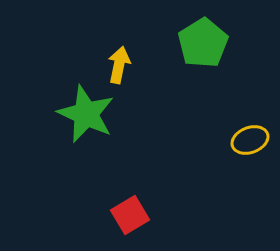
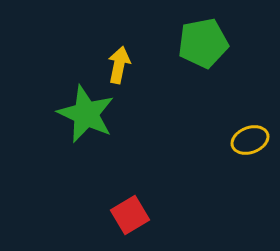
green pentagon: rotated 21 degrees clockwise
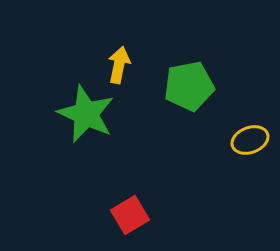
green pentagon: moved 14 px left, 43 px down
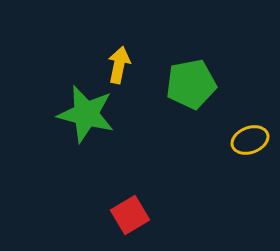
green pentagon: moved 2 px right, 2 px up
green star: rotated 10 degrees counterclockwise
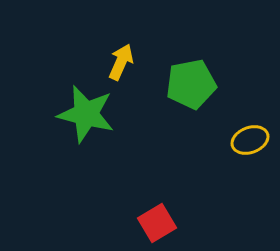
yellow arrow: moved 2 px right, 3 px up; rotated 12 degrees clockwise
red square: moved 27 px right, 8 px down
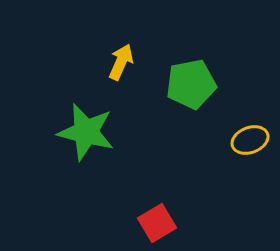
green star: moved 18 px down
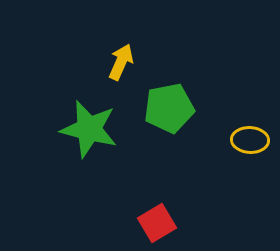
green pentagon: moved 22 px left, 24 px down
green star: moved 3 px right, 3 px up
yellow ellipse: rotated 24 degrees clockwise
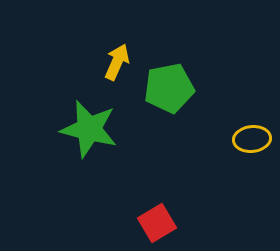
yellow arrow: moved 4 px left
green pentagon: moved 20 px up
yellow ellipse: moved 2 px right, 1 px up; rotated 9 degrees counterclockwise
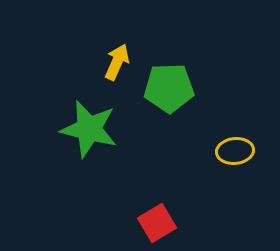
green pentagon: rotated 9 degrees clockwise
yellow ellipse: moved 17 px left, 12 px down
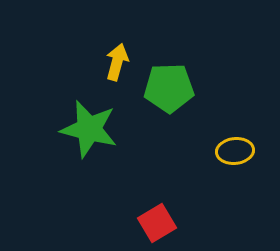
yellow arrow: rotated 9 degrees counterclockwise
